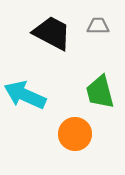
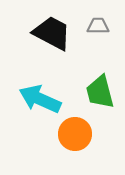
cyan arrow: moved 15 px right, 4 px down
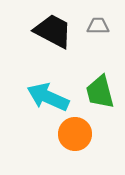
black trapezoid: moved 1 px right, 2 px up
cyan arrow: moved 8 px right, 2 px up
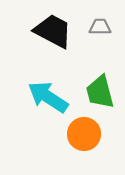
gray trapezoid: moved 2 px right, 1 px down
cyan arrow: rotated 9 degrees clockwise
orange circle: moved 9 px right
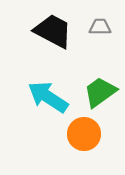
green trapezoid: rotated 69 degrees clockwise
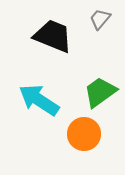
gray trapezoid: moved 8 px up; rotated 50 degrees counterclockwise
black trapezoid: moved 5 px down; rotated 6 degrees counterclockwise
cyan arrow: moved 9 px left, 3 px down
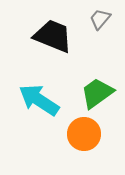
green trapezoid: moved 3 px left, 1 px down
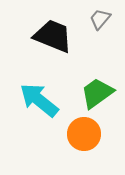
cyan arrow: rotated 6 degrees clockwise
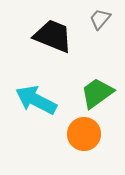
cyan arrow: moved 3 px left; rotated 12 degrees counterclockwise
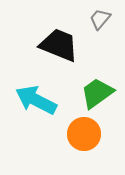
black trapezoid: moved 6 px right, 9 px down
